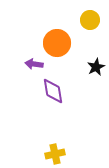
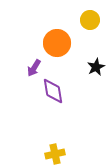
purple arrow: moved 4 px down; rotated 66 degrees counterclockwise
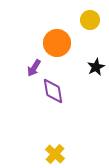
yellow cross: rotated 36 degrees counterclockwise
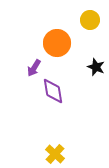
black star: rotated 24 degrees counterclockwise
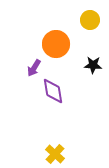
orange circle: moved 1 px left, 1 px down
black star: moved 3 px left, 2 px up; rotated 18 degrees counterclockwise
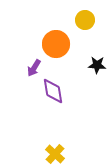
yellow circle: moved 5 px left
black star: moved 4 px right
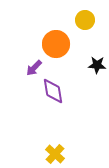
purple arrow: rotated 12 degrees clockwise
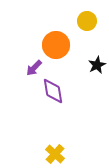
yellow circle: moved 2 px right, 1 px down
orange circle: moved 1 px down
black star: rotated 30 degrees counterclockwise
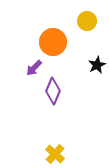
orange circle: moved 3 px left, 3 px up
purple diamond: rotated 32 degrees clockwise
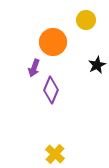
yellow circle: moved 1 px left, 1 px up
purple arrow: rotated 24 degrees counterclockwise
purple diamond: moved 2 px left, 1 px up
